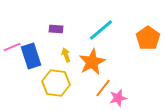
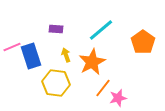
orange pentagon: moved 5 px left, 4 px down
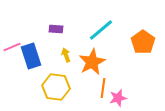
yellow hexagon: moved 4 px down
orange line: rotated 30 degrees counterclockwise
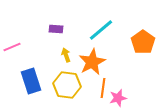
blue rectangle: moved 25 px down
yellow hexagon: moved 11 px right, 2 px up
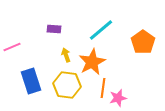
purple rectangle: moved 2 px left
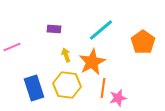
blue rectangle: moved 3 px right, 7 px down
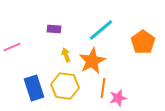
orange star: moved 1 px up
yellow hexagon: moved 2 px left, 1 px down
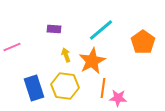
pink star: rotated 18 degrees clockwise
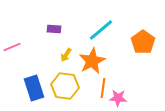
yellow arrow: rotated 128 degrees counterclockwise
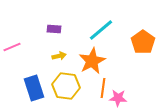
yellow arrow: moved 7 px left, 1 px down; rotated 136 degrees counterclockwise
yellow hexagon: moved 1 px right
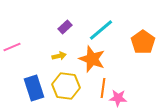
purple rectangle: moved 11 px right, 2 px up; rotated 48 degrees counterclockwise
orange star: moved 2 px up; rotated 24 degrees counterclockwise
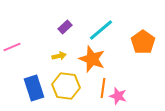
pink star: moved 2 px up; rotated 12 degrees clockwise
